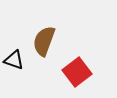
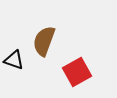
red square: rotated 8 degrees clockwise
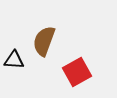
black triangle: rotated 15 degrees counterclockwise
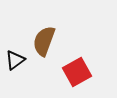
black triangle: moved 1 px right; rotated 40 degrees counterclockwise
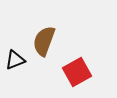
black triangle: rotated 15 degrees clockwise
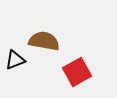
brown semicircle: rotated 80 degrees clockwise
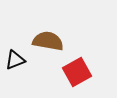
brown semicircle: moved 4 px right
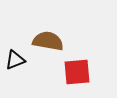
red square: rotated 24 degrees clockwise
